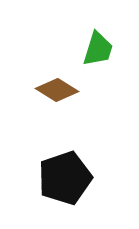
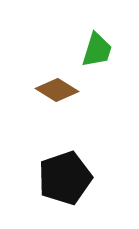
green trapezoid: moved 1 px left, 1 px down
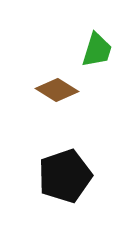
black pentagon: moved 2 px up
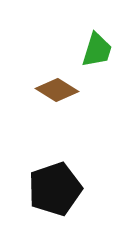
black pentagon: moved 10 px left, 13 px down
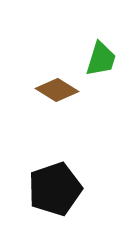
green trapezoid: moved 4 px right, 9 px down
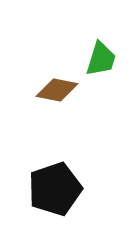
brown diamond: rotated 21 degrees counterclockwise
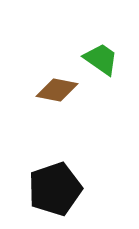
green trapezoid: rotated 72 degrees counterclockwise
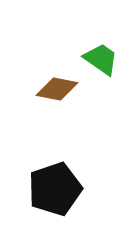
brown diamond: moved 1 px up
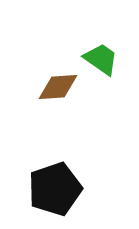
brown diamond: moved 1 px right, 2 px up; rotated 15 degrees counterclockwise
